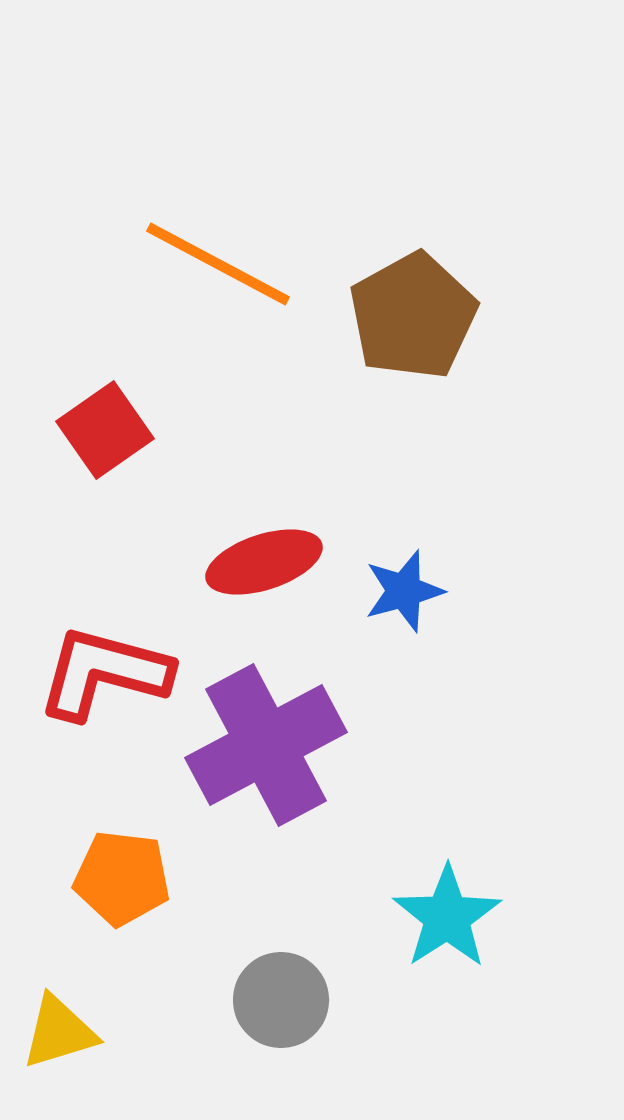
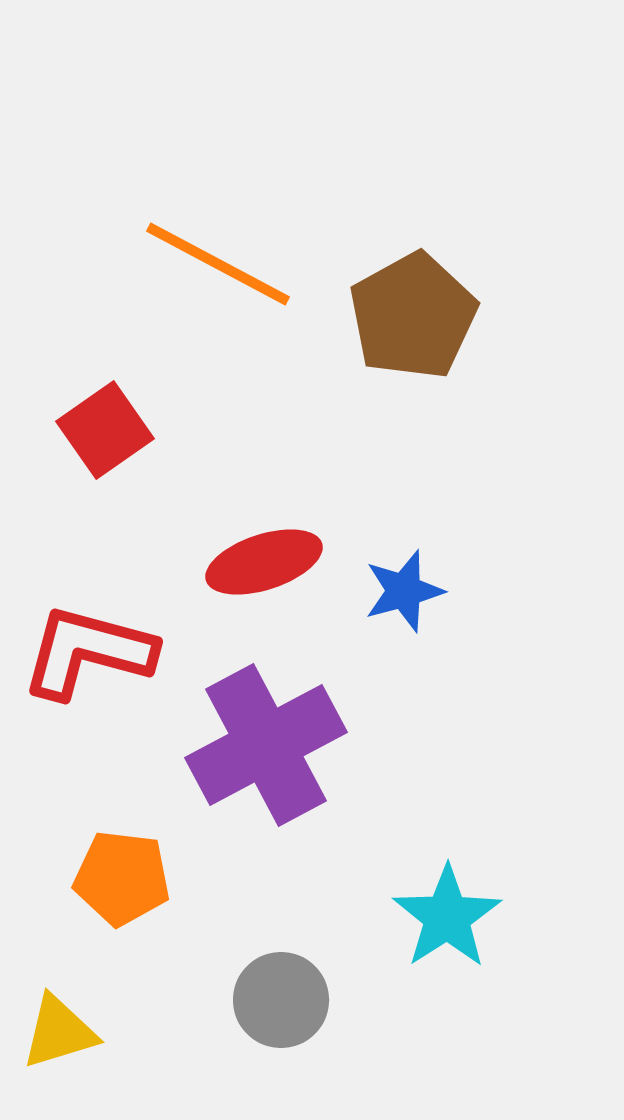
red L-shape: moved 16 px left, 21 px up
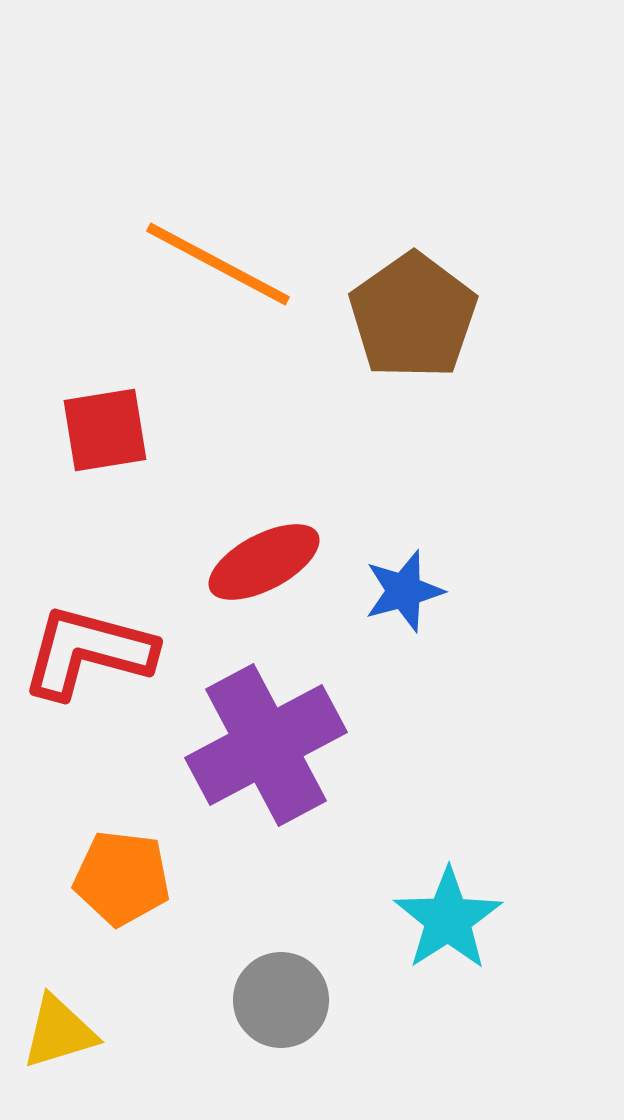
brown pentagon: rotated 6 degrees counterclockwise
red square: rotated 26 degrees clockwise
red ellipse: rotated 10 degrees counterclockwise
cyan star: moved 1 px right, 2 px down
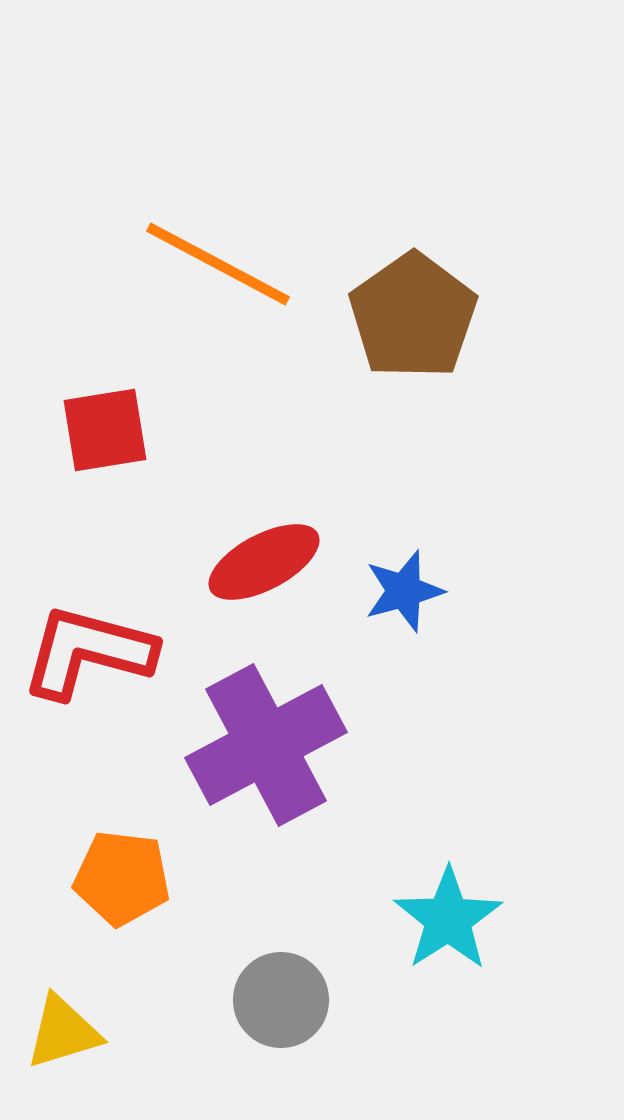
yellow triangle: moved 4 px right
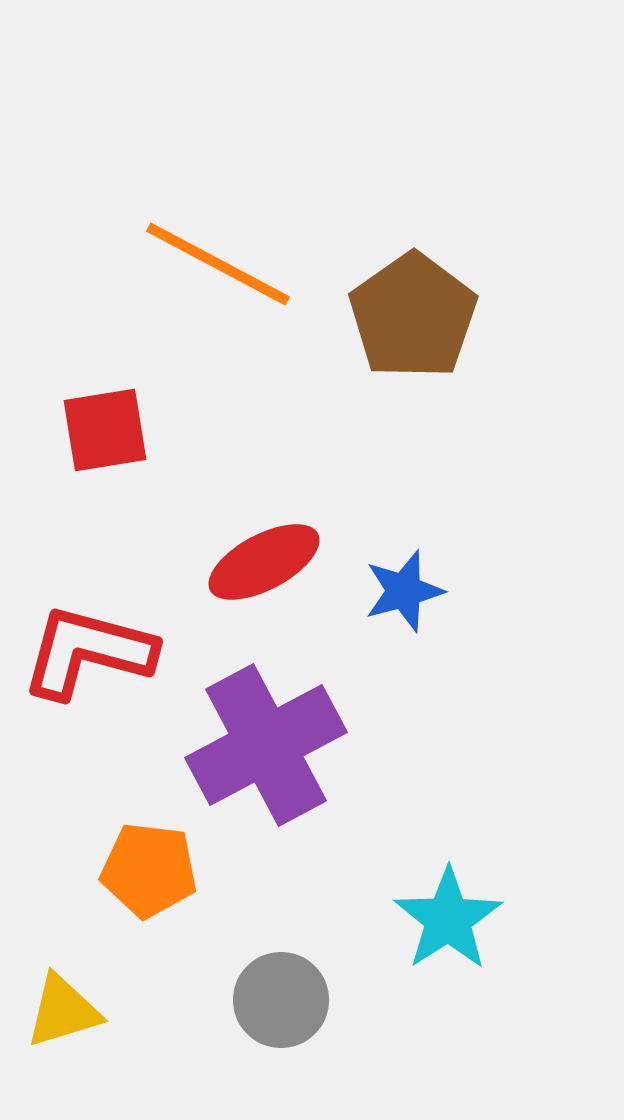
orange pentagon: moved 27 px right, 8 px up
yellow triangle: moved 21 px up
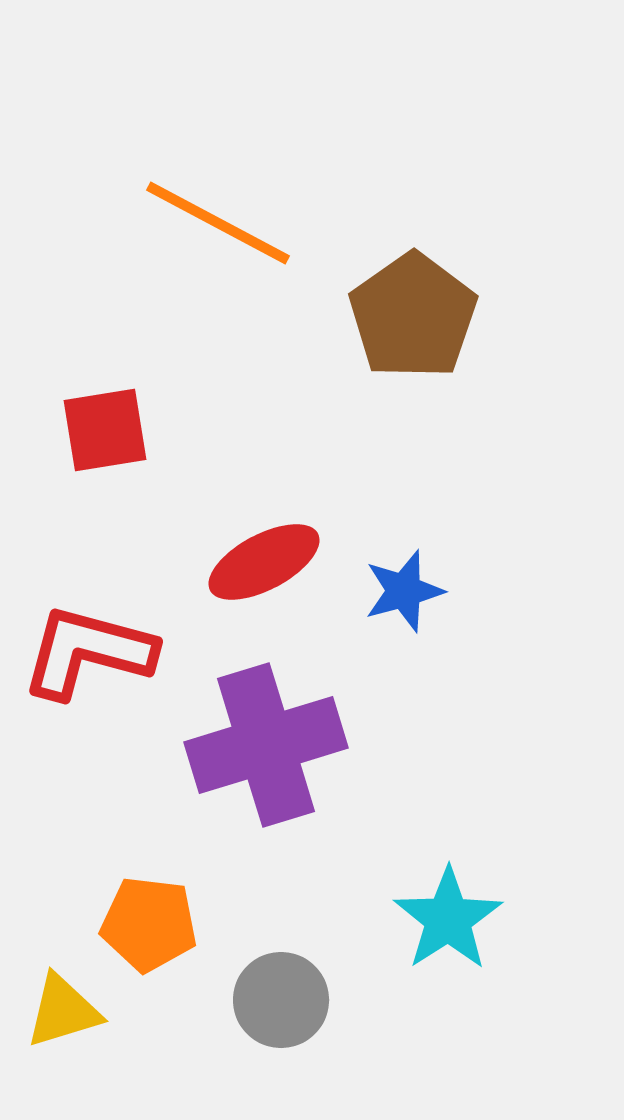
orange line: moved 41 px up
purple cross: rotated 11 degrees clockwise
orange pentagon: moved 54 px down
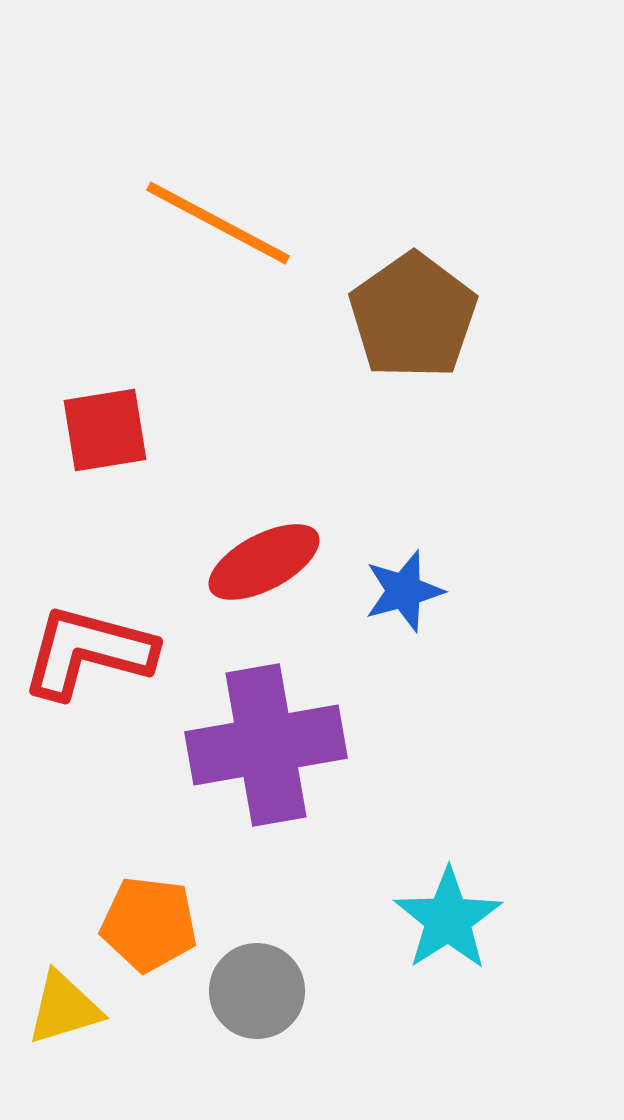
purple cross: rotated 7 degrees clockwise
gray circle: moved 24 px left, 9 px up
yellow triangle: moved 1 px right, 3 px up
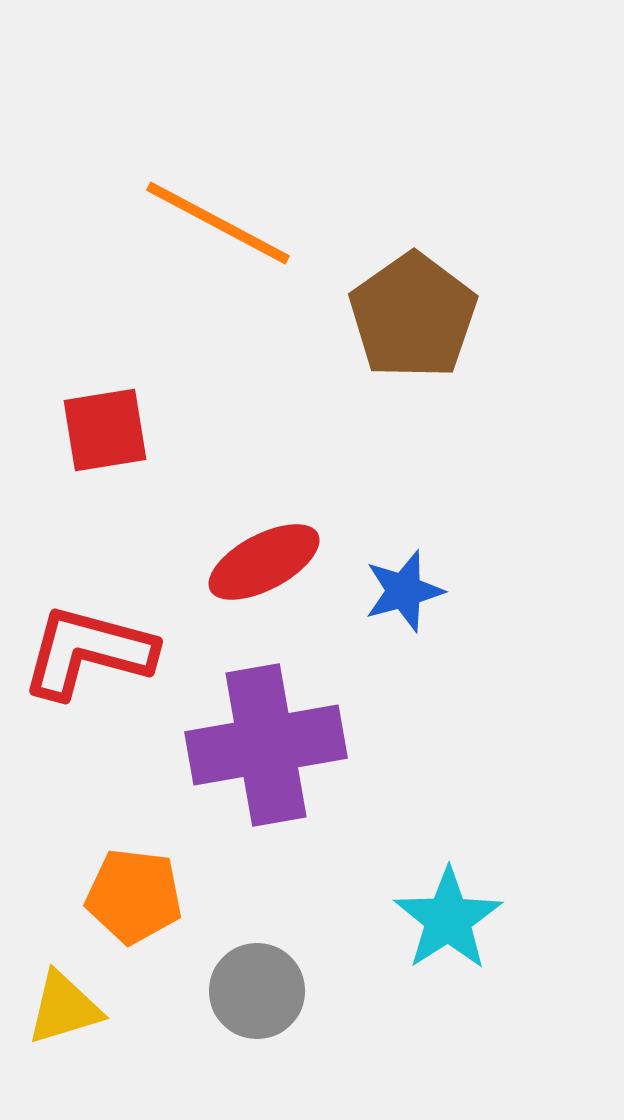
orange pentagon: moved 15 px left, 28 px up
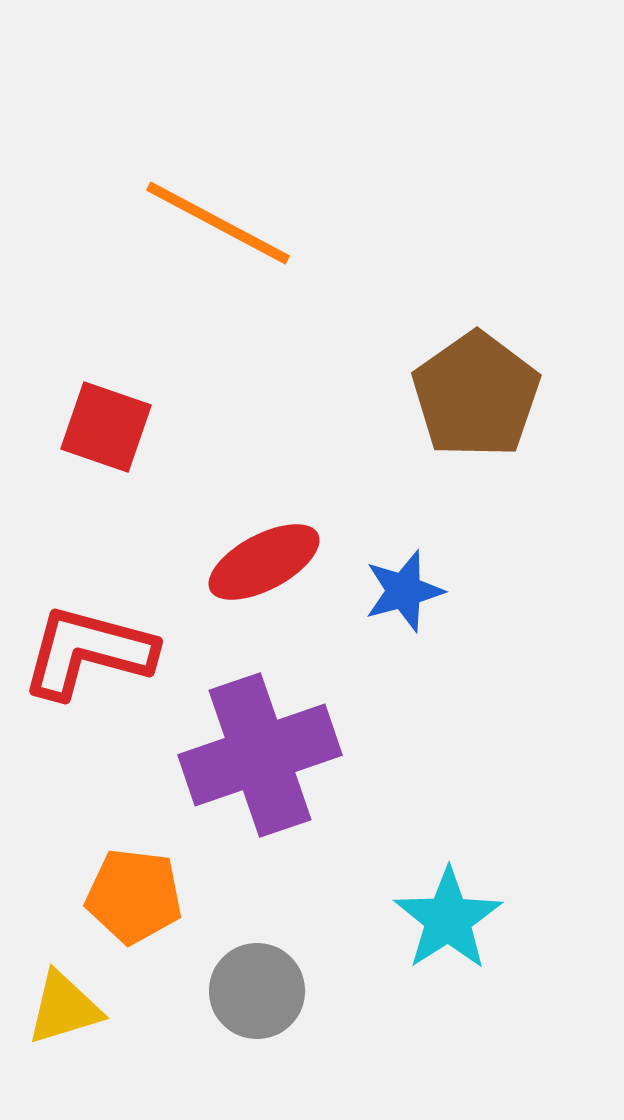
brown pentagon: moved 63 px right, 79 px down
red square: moved 1 px right, 3 px up; rotated 28 degrees clockwise
purple cross: moved 6 px left, 10 px down; rotated 9 degrees counterclockwise
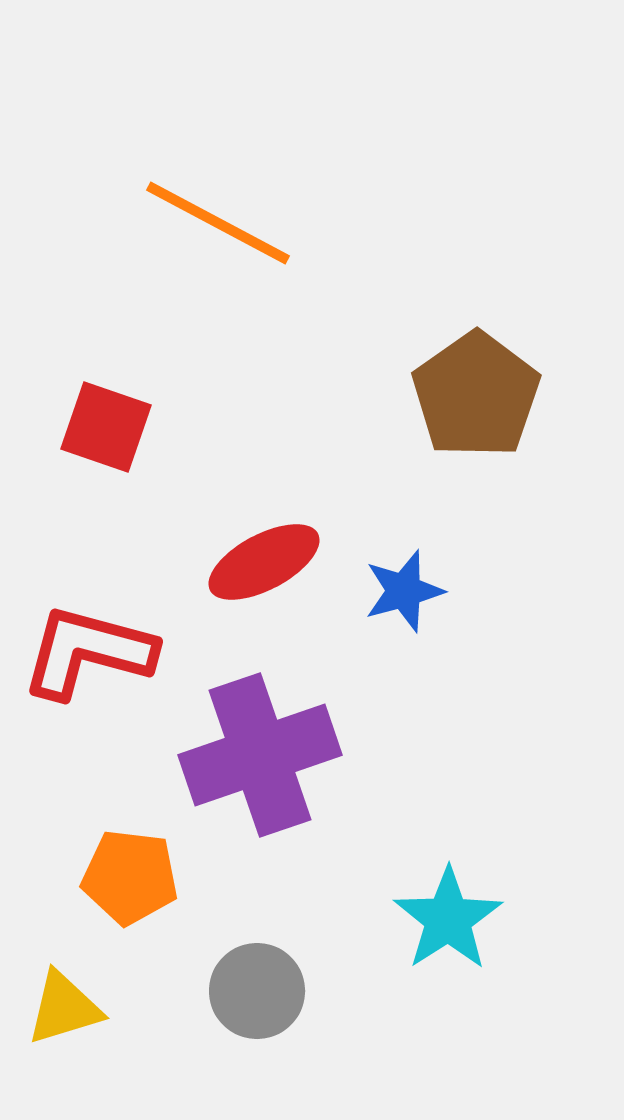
orange pentagon: moved 4 px left, 19 px up
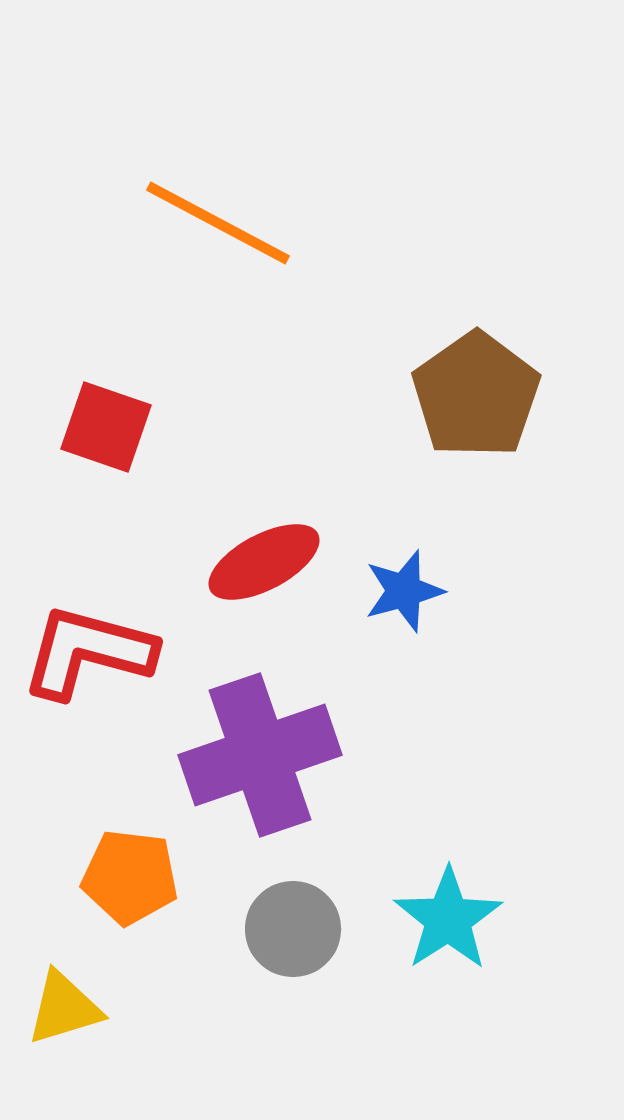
gray circle: moved 36 px right, 62 px up
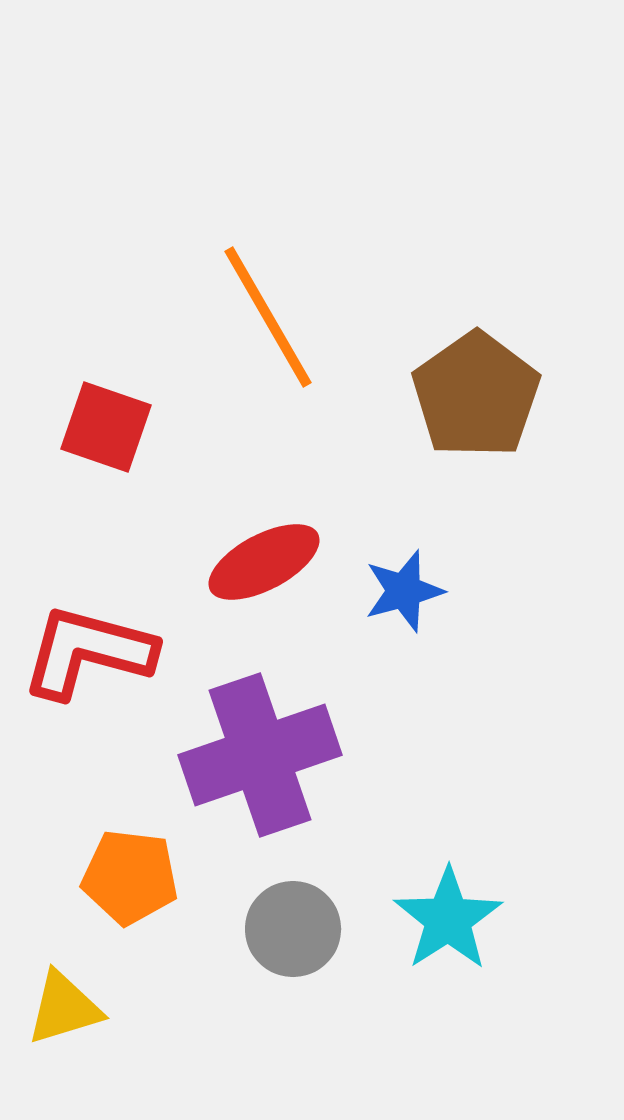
orange line: moved 50 px right, 94 px down; rotated 32 degrees clockwise
